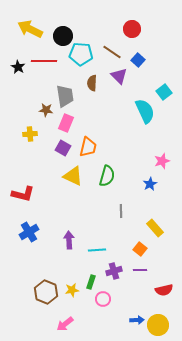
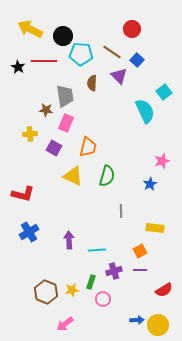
blue square: moved 1 px left
purple square: moved 9 px left
yellow rectangle: rotated 42 degrees counterclockwise
orange square: moved 2 px down; rotated 24 degrees clockwise
red semicircle: rotated 18 degrees counterclockwise
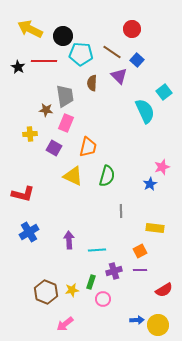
pink star: moved 6 px down
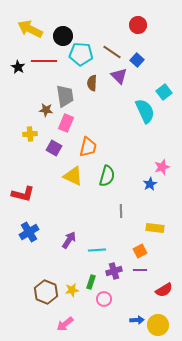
red circle: moved 6 px right, 4 px up
purple arrow: rotated 36 degrees clockwise
pink circle: moved 1 px right
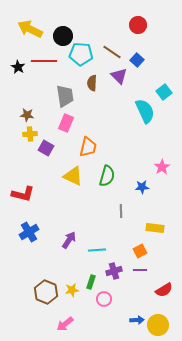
brown star: moved 19 px left, 5 px down
purple square: moved 8 px left
pink star: rotated 14 degrees counterclockwise
blue star: moved 8 px left, 3 px down; rotated 24 degrees clockwise
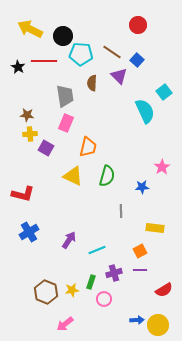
cyan line: rotated 18 degrees counterclockwise
purple cross: moved 2 px down
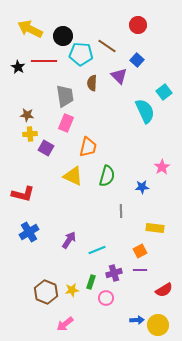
brown line: moved 5 px left, 6 px up
pink circle: moved 2 px right, 1 px up
